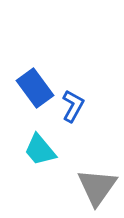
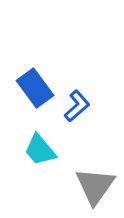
blue L-shape: moved 4 px right; rotated 20 degrees clockwise
gray triangle: moved 2 px left, 1 px up
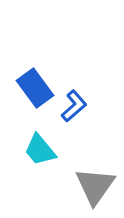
blue L-shape: moved 3 px left
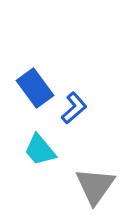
blue L-shape: moved 2 px down
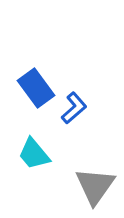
blue rectangle: moved 1 px right
cyan trapezoid: moved 6 px left, 4 px down
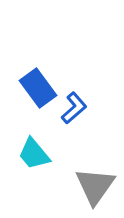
blue rectangle: moved 2 px right
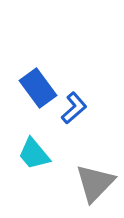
gray triangle: moved 3 px up; rotated 9 degrees clockwise
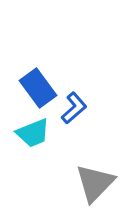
cyan trapezoid: moved 1 px left, 21 px up; rotated 72 degrees counterclockwise
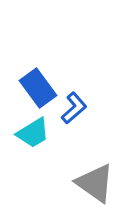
cyan trapezoid: rotated 9 degrees counterclockwise
gray triangle: rotated 39 degrees counterclockwise
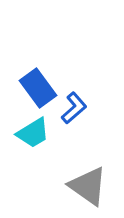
gray triangle: moved 7 px left, 3 px down
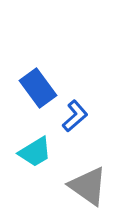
blue L-shape: moved 1 px right, 8 px down
cyan trapezoid: moved 2 px right, 19 px down
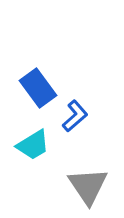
cyan trapezoid: moved 2 px left, 7 px up
gray triangle: rotated 21 degrees clockwise
